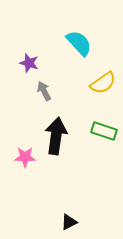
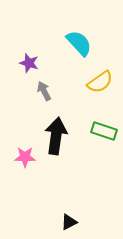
yellow semicircle: moved 3 px left, 1 px up
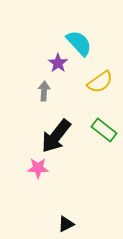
purple star: moved 29 px right; rotated 18 degrees clockwise
gray arrow: rotated 30 degrees clockwise
green rectangle: moved 1 px up; rotated 20 degrees clockwise
black arrow: rotated 150 degrees counterclockwise
pink star: moved 13 px right, 11 px down
black triangle: moved 3 px left, 2 px down
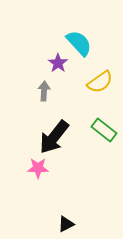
black arrow: moved 2 px left, 1 px down
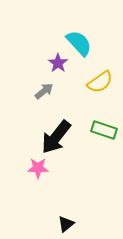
gray arrow: rotated 48 degrees clockwise
green rectangle: rotated 20 degrees counterclockwise
black arrow: moved 2 px right
black triangle: rotated 12 degrees counterclockwise
